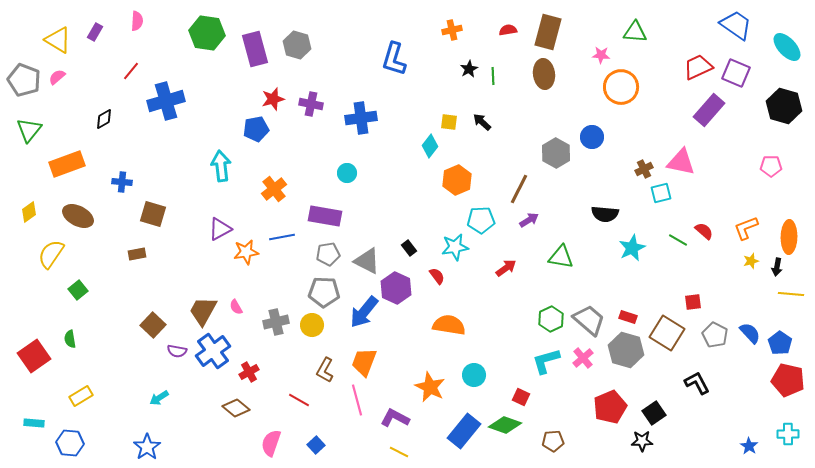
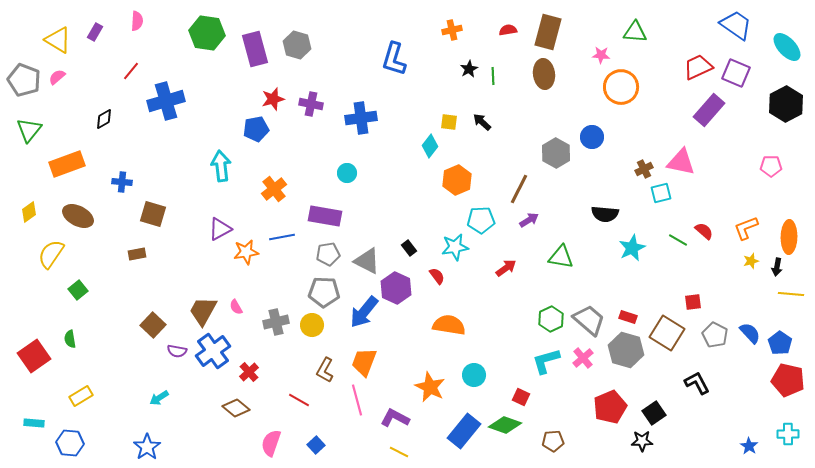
black hexagon at (784, 106): moved 2 px right, 2 px up; rotated 16 degrees clockwise
red cross at (249, 372): rotated 12 degrees counterclockwise
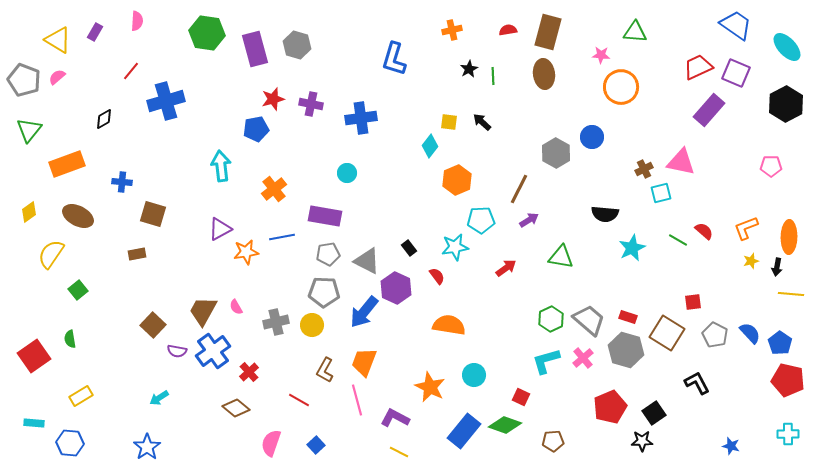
blue star at (749, 446): moved 18 px left; rotated 18 degrees counterclockwise
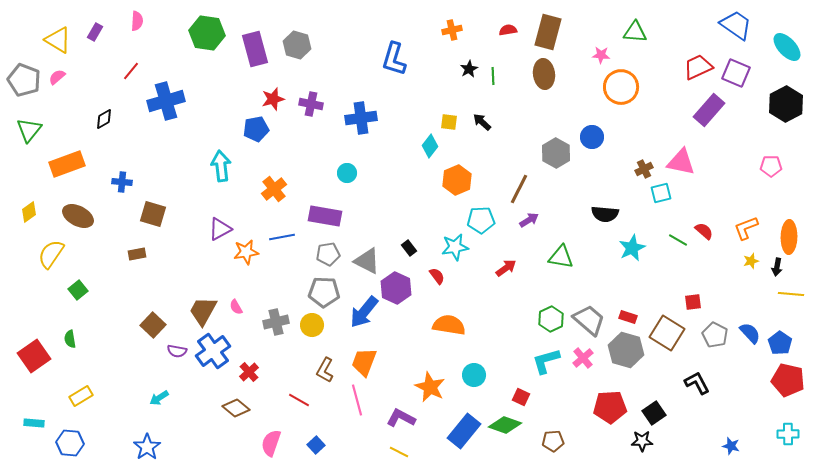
red pentagon at (610, 407): rotated 20 degrees clockwise
purple L-shape at (395, 418): moved 6 px right
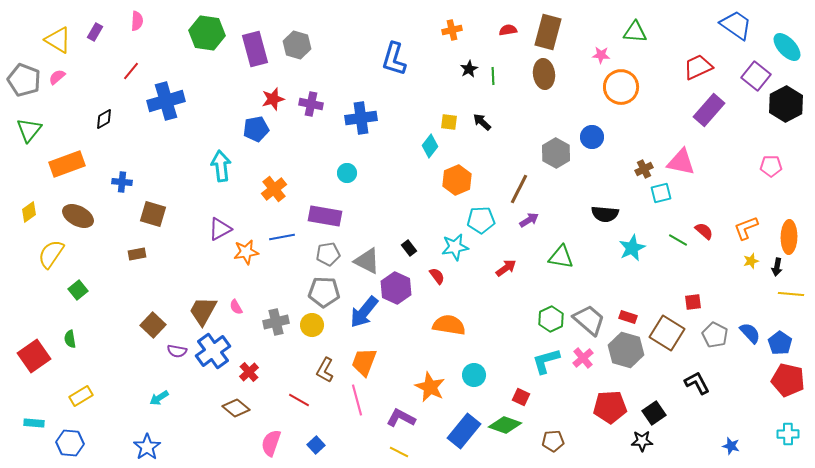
purple square at (736, 73): moved 20 px right, 3 px down; rotated 16 degrees clockwise
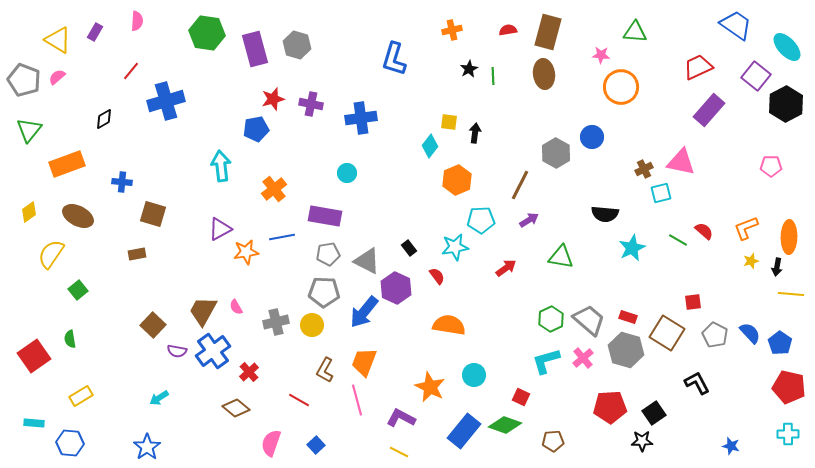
black arrow at (482, 122): moved 7 px left, 11 px down; rotated 54 degrees clockwise
brown line at (519, 189): moved 1 px right, 4 px up
red pentagon at (788, 380): moved 1 px right, 7 px down
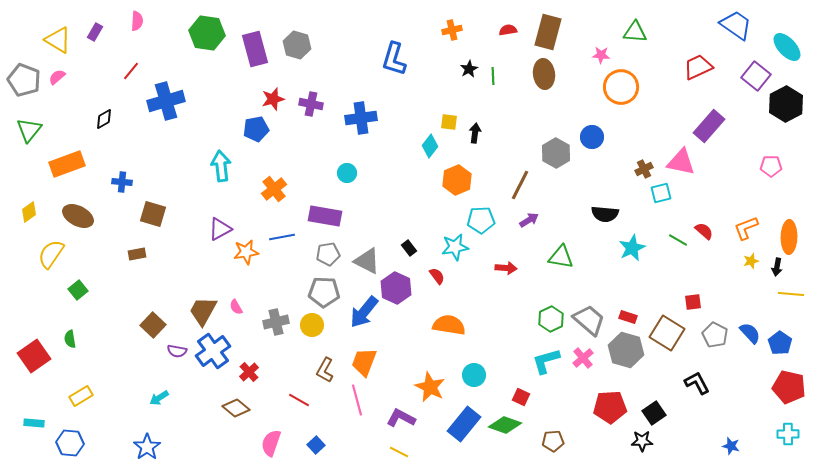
purple rectangle at (709, 110): moved 16 px down
red arrow at (506, 268): rotated 40 degrees clockwise
blue rectangle at (464, 431): moved 7 px up
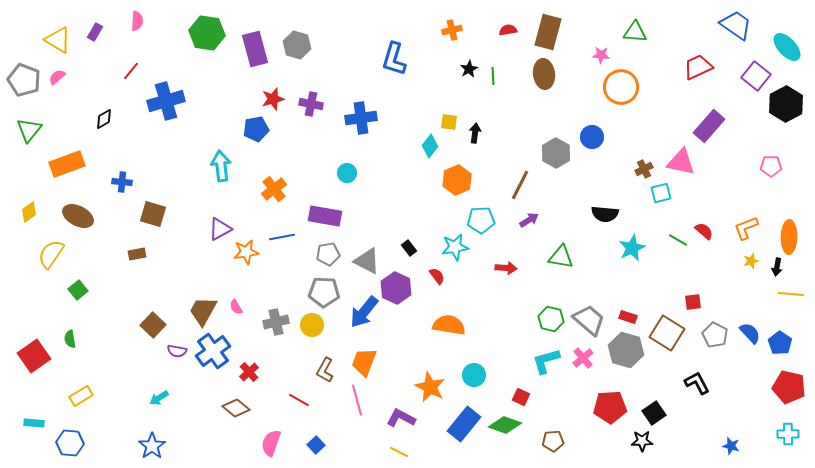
green hexagon at (551, 319): rotated 20 degrees counterclockwise
blue star at (147, 447): moved 5 px right, 1 px up
